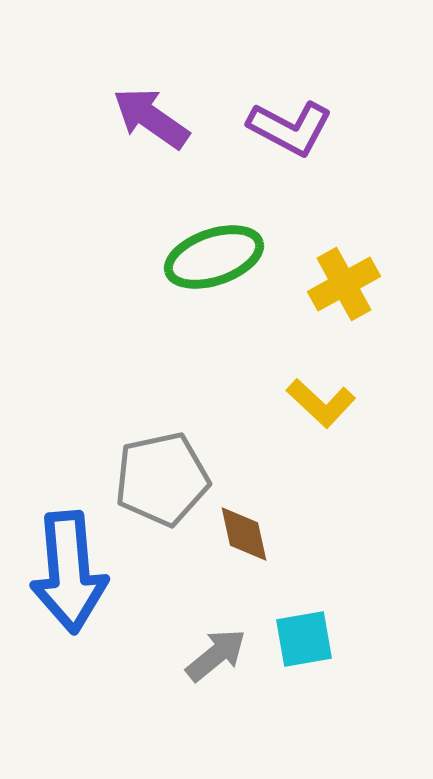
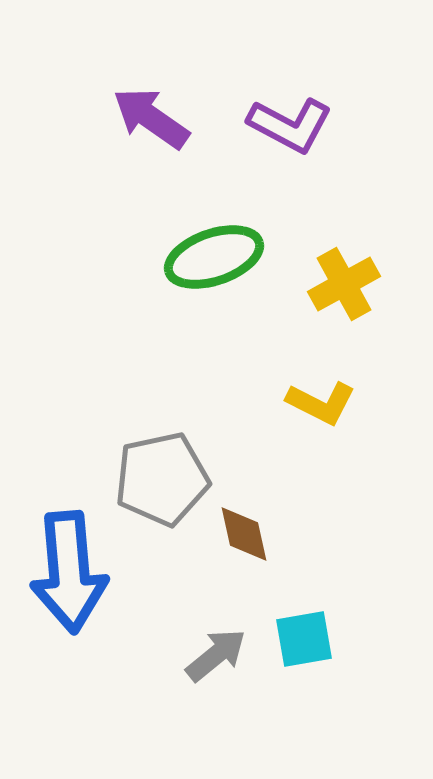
purple L-shape: moved 3 px up
yellow L-shape: rotated 16 degrees counterclockwise
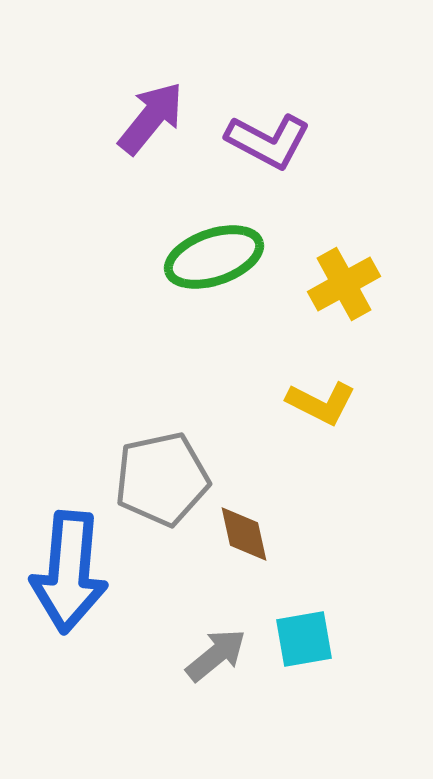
purple arrow: rotated 94 degrees clockwise
purple L-shape: moved 22 px left, 16 px down
blue arrow: rotated 10 degrees clockwise
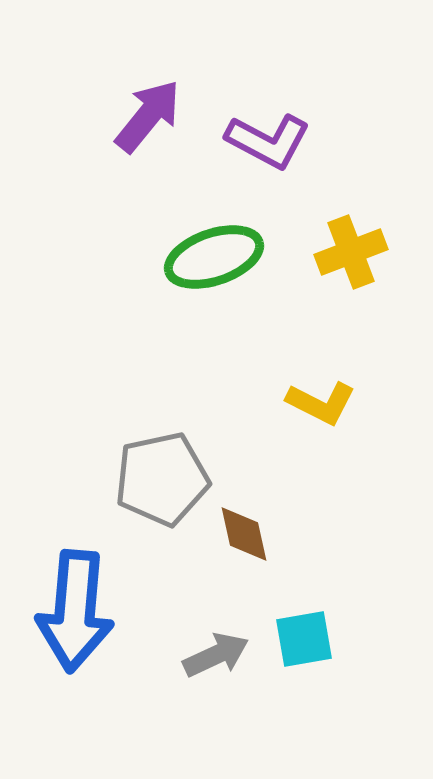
purple arrow: moved 3 px left, 2 px up
yellow cross: moved 7 px right, 32 px up; rotated 8 degrees clockwise
blue arrow: moved 6 px right, 39 px down
gray arrow: rotated 14 degrees clockwise
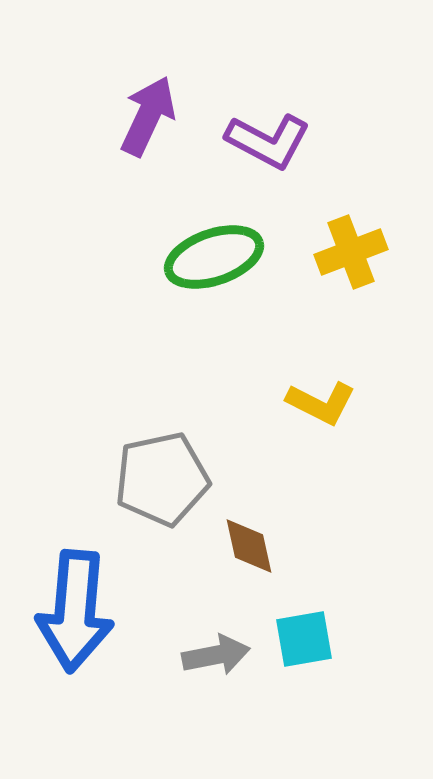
purple arrow: rotated 14 degrees counterclockwise
brown diamond: moved 5 px right, 12 px down
gray arrow: rotated 14 degrees clockwise
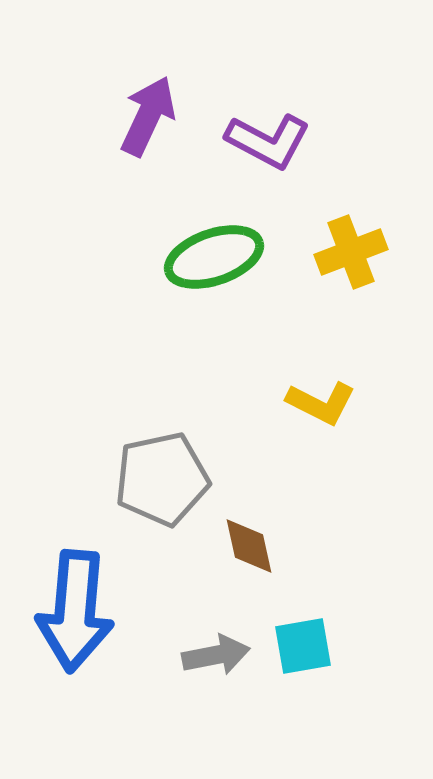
cyan square: moved 1 px left, 7 px down
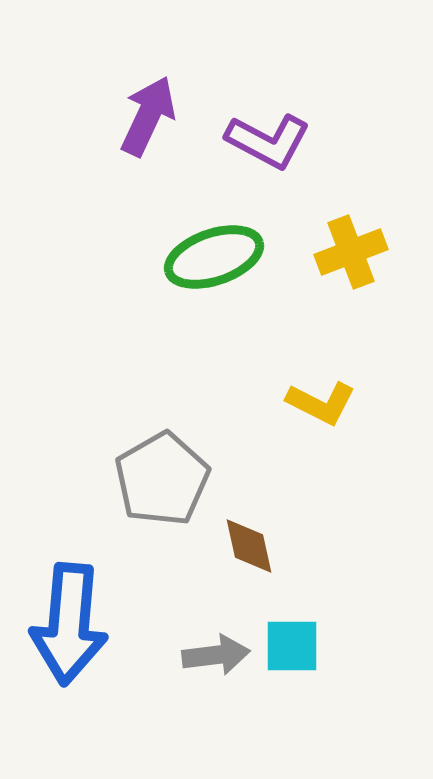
gray pentagon: rotated 18 degrees counterclockwise
blue arrow: moved 6 px left, 13 px down
cyan square: moved 11 px left; rotated 10 degrees clockwise
gray arrow: rotated 4 degrees clockwise
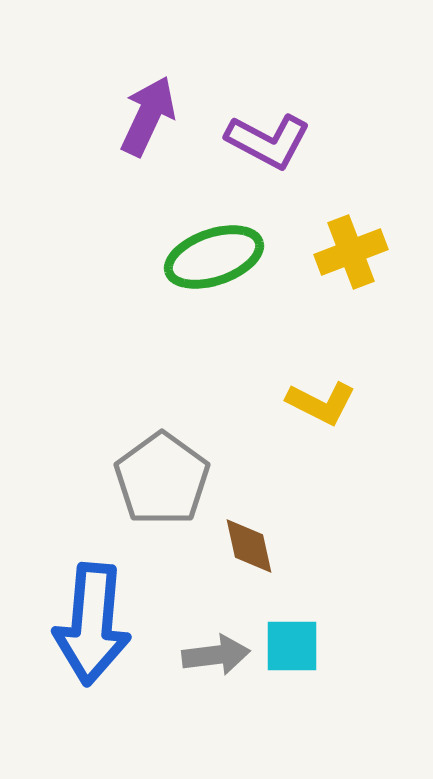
gray pentagon: rotated 6 degrees counterclockwise
blue arrow: moved 23 px right
